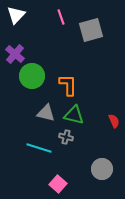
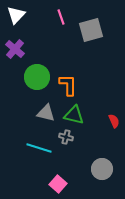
purple cross: moved 5 px up
green circle: moved 5 px right, 1 px down
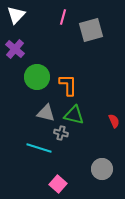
pink line: moved 2 px right; rotated 35 degrees clockwise
gray cross: moved 5 px left, 4 px up
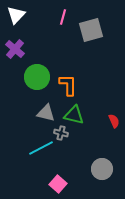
cyan line: moved 2 px right; rotated 45 degrees counterclockwise
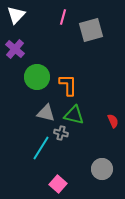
red semicircle: moved 1 px left
cyan line: rotated 30 degrees counterclockwise
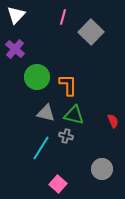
gray square: moved 2 px down; rotated 30 degrees counterclockwise
gray cross: moved 5 px right, 3 px down
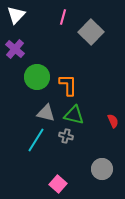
cyan line: moved 5 px left, 8 px up
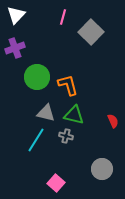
purple cross: moved 1 px up; rotated 30 degrees clockwise
orange L-shape: rotated 15 degrees counterclockwise
pink square: moved 2 px left, 1 px up
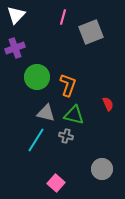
gray square: rotated 25 degrees clockwise
orange L-shape: rotated 35 degrees clockwise
red semicircle: moved 5 px left, 17 px up
